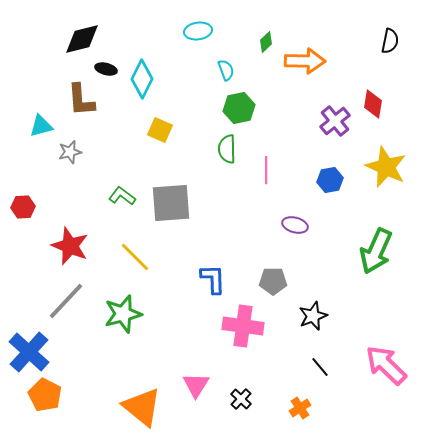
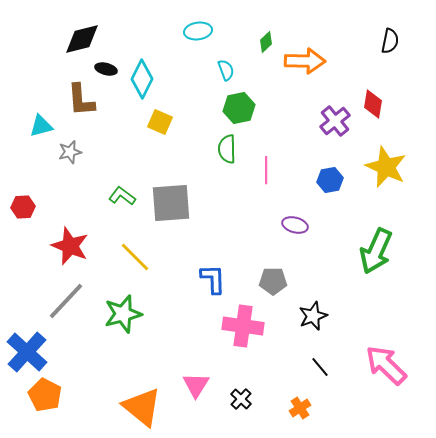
yellow square: moved 8 px up
blue cross: moved 2 px left
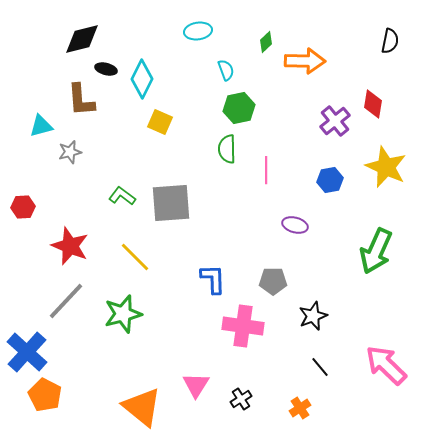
black cross: rotated 15 degrees clockwise
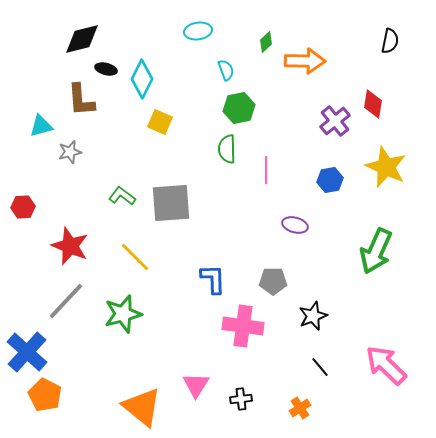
black cross: rotated 25 degrees clockwise
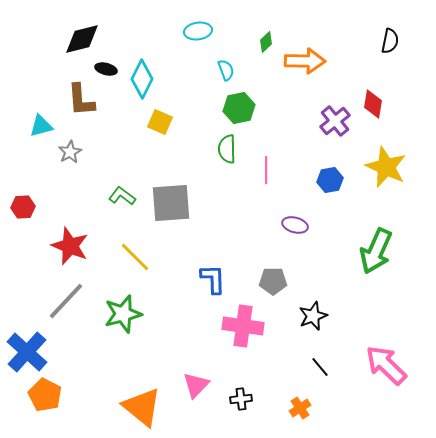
gray star: rotated 15 degrees counterclockwise
pink triangle: rotated 12 degrees clockwise
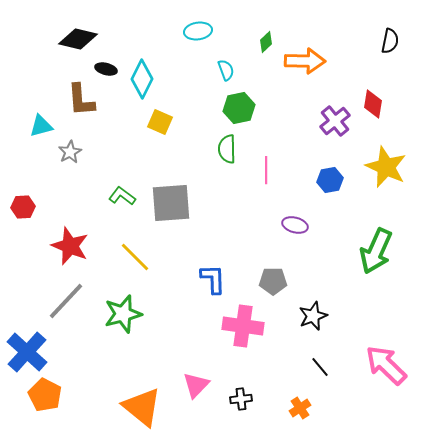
black diamond: moved 4 px left; rotated 27 degrees clockwise
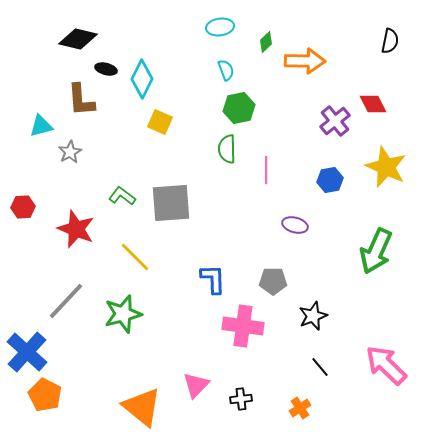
cyan ellipse: moved 22 px right, 4 px up
red diamond: rotated 36 degrees counterclockwise
red star: moved 6 px right, 17 px up
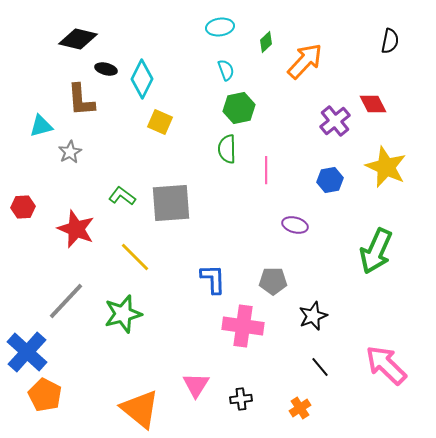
orange arrow: rotated 48 degrees counterclockwise
pink triangle: rotated 12 degrees counterclockwise
orange triangle: moved 2 px left, 2 px down
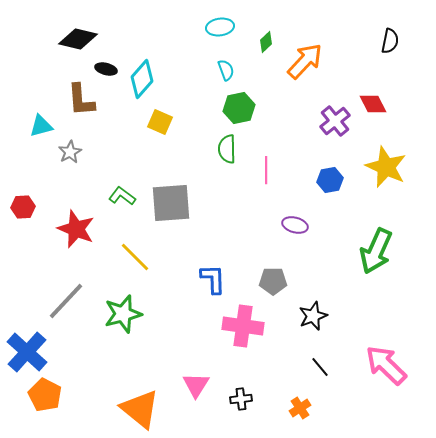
cyan diamond: rotated 15 degrees clockwise
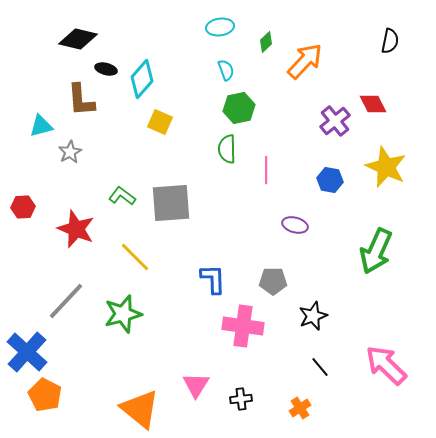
blue hexagon: rotated 20 degrees clockwise
